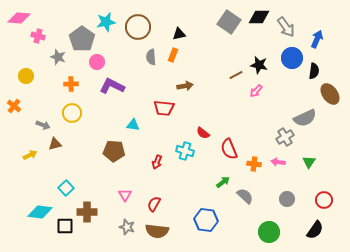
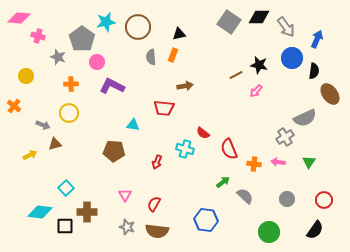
yellow circle at (72, 113): moved 3 px left
cyan cross at (185, 151): moved 2 px up
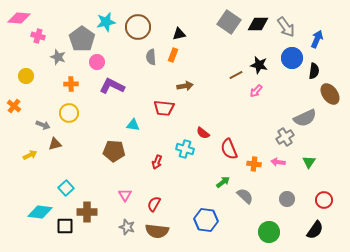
black diamond at (259, 17): moved 1 px left, 7 px down
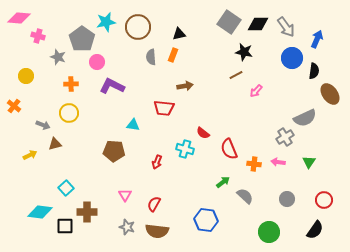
black star at (259, 65): moved 15 px left, 13 px up
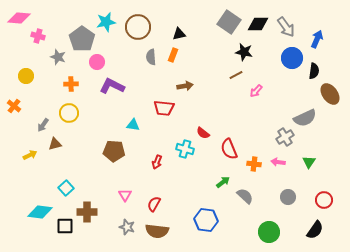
gray arrow at (43, 125): rotated 104 degrees clockwise
gray circle at (287, 199): moved 1 px right, 2 px up
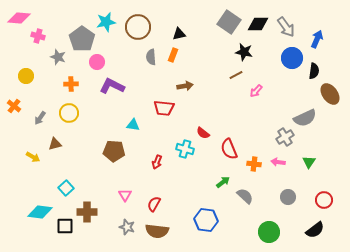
gray arrow at (43, 125): moved 3 px left, 7 px up
yellow arrow at (30, 155): moved 3 px right, 2 px down; rotated 56 degrees clockwise
black semicircle at (315, 230): rotated 18 degrees clockwise
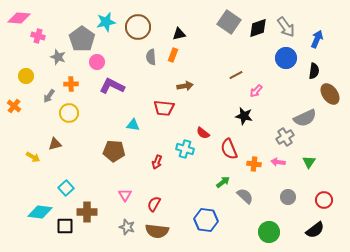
black diamond at (258, 24): moved 4 px down; rotated 20 degrees counterclockwise
black star at (244, 52): moved 64 px down
blue circle at (292, 58): moved 6 px left
gray arrow at (40, 118): moved 9 px right, 22 px up
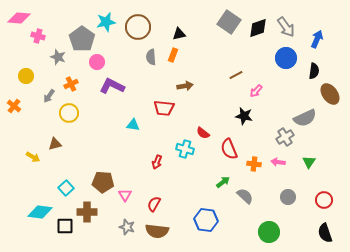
orange cross at (71, 84): rotated 24 degrees counterclockwise
brown pentagon at (114, 151): moved 11 px left, 31 px down
black semicircle at (315, 230): moved 10 px right, 3 px down; rotated 108 degrees clockwise
